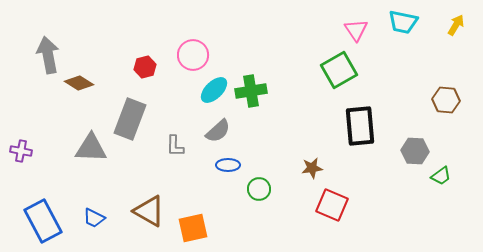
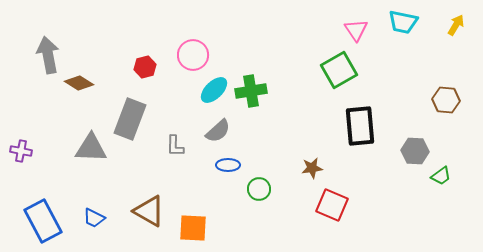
orange square: rotated 16 degrees clockwise
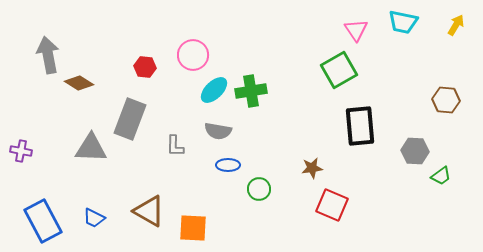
red hexagon: rotated 20 degrees clockwise
gray semicircle: rotated 52 degrees clockwise
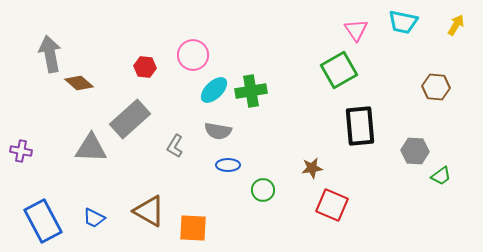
gray arrow: moved 2 px right, 1 px up
brown diamond: rotated 8 degrees clockwise
brown hexagon: moved 10 px left, 13 px up
gray rectangle: rotated 27 degrees clockwise
gray L-shape: rotated 30 degrees clockwise
green circle: moved 4 px right, 1 px down
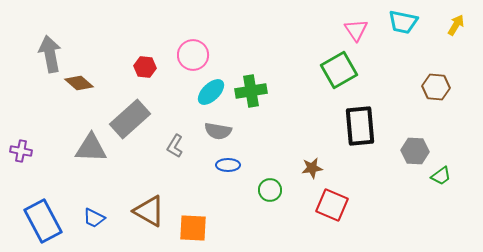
cyan ellipse: moved 3 px left, 2 px down
green circle: moved 7 px right
